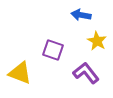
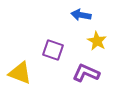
purple L-shape: rotated 28 degrees counterclockwise
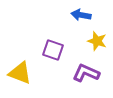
yellow star: rotated 12 degrees counterclockwise
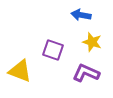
yellow star: moved 5 px left, 1 px down
yellow triangle: moved 2 px up
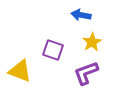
yellow star: rotated 24 degrees clockwise
purple L-shape: rotated 44 degrees counterclockwise
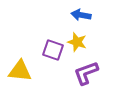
yellow star: moved 15 px left; rotated 24 degrees counterclockwise
yellow triangle: rotated 15 degrees counterclockwise
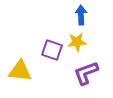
blue arrow: rotated 78 degrees clockwise
yellow star: rotated 24 degrees counterclockwise
purple square: moved 1 px left
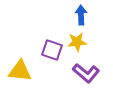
purple L-shape: rotated 120 degrees counterclockwise
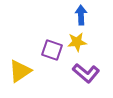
yellow triangle: rotated 40 degrees counterclockwise
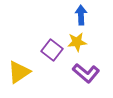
purple square: rotated 20 degrees clockwise
yellow triangle: moved 1 px left, 1 px down
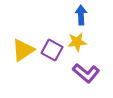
purple square: rotated 10 degrees counterclockwise
yellow triangle: moved 4 px right, 22 px up
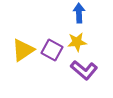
blue arrow: moved 2 px left, 2 px up
purple L-shape: moved 2 px left, 3 px up
